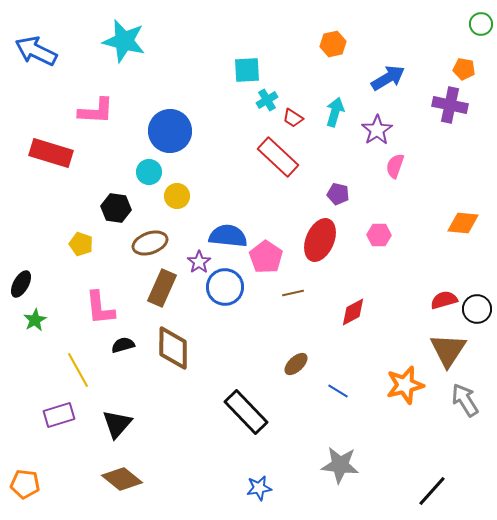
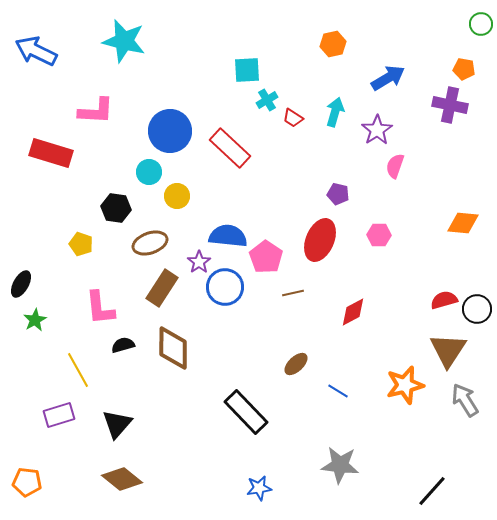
red rectangle at (278, 157): moved 48 px left, 9 px up
brown rectangle at (162, 288): rotated 9 degrees clockwise
orange pentagon at (25, 484): moved 2 px right, 2 px up
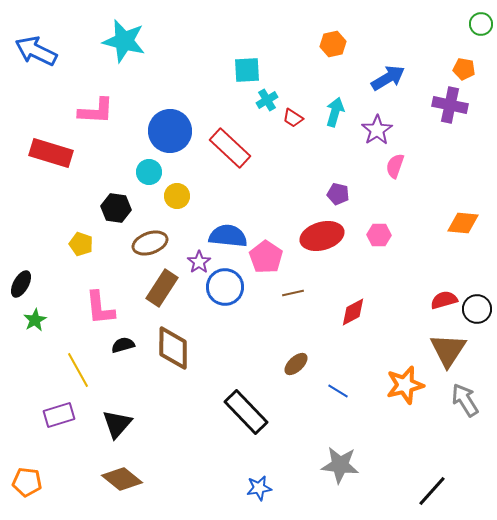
red ellipse at (320, 240): moved 2 px right, 4 px up; rotated 51 degrees clockwise
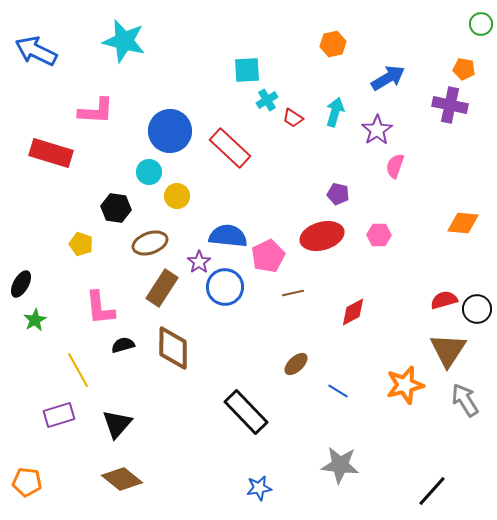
pink pentagon at (266, 257): moved 2 px right, 1 px up; rotated 12 degrees clockwise
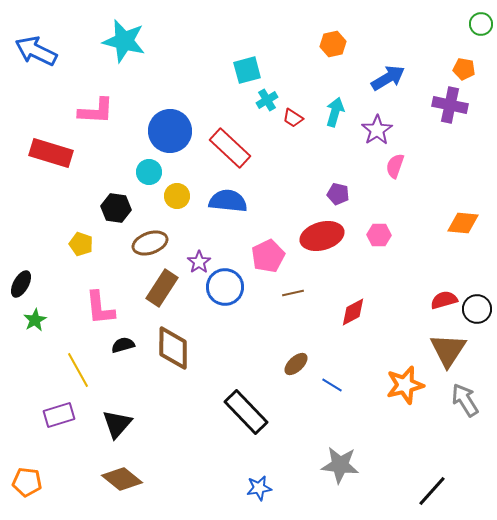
cyan square at (247, 70): rotated 12 degrees counterclockwise
blue semicircle at (228, 236): moved 35 px up
blue line at (338, 391): moved 6 px left, 6 px up
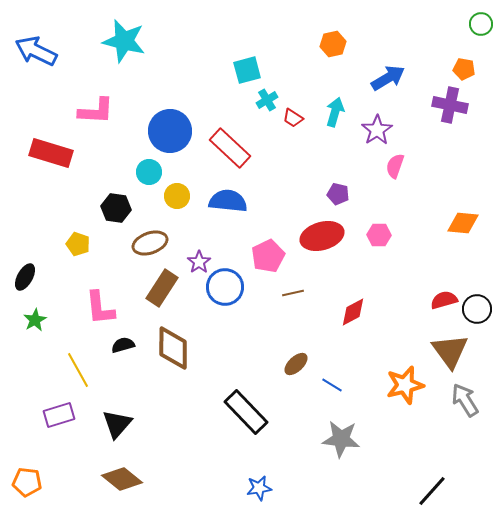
yellow pentagon at (81, 244): moved 3 px left
black ellipse at (21, 284): moved 4 px right, 7 px up
brown triangle at (448, 350): moved 2 px right, 1 px down; rotated 9 degrees counterclockwise
gray star at (340, 465): moved 1 px right, 26 px up
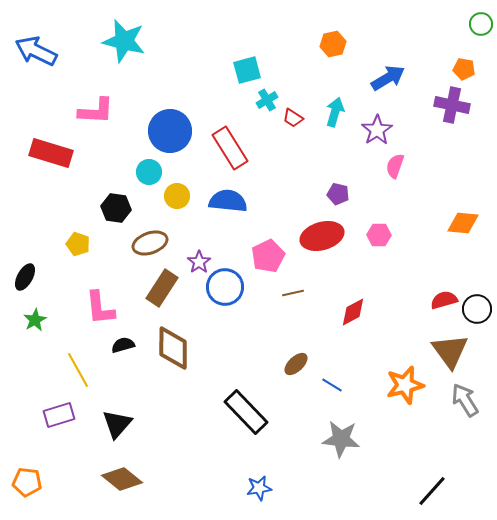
purple cross at (450, 105): moved 2 px right
red rectangle at (230, 148): rotated 15 degrees clockwise
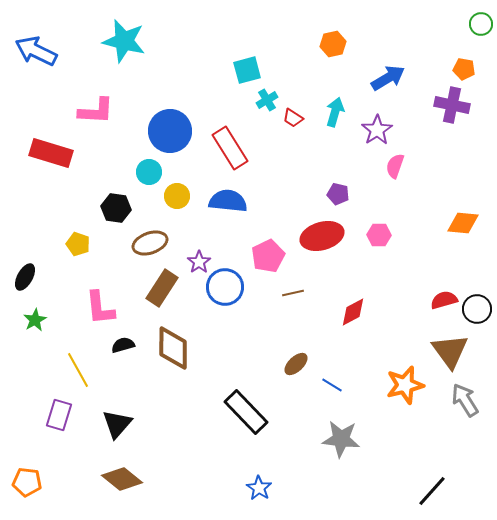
purple rectangle at (59, 415): rotated 56 degrees counterclockwise
blue star at (259, 488): rotated 30 degrees counterclockwise
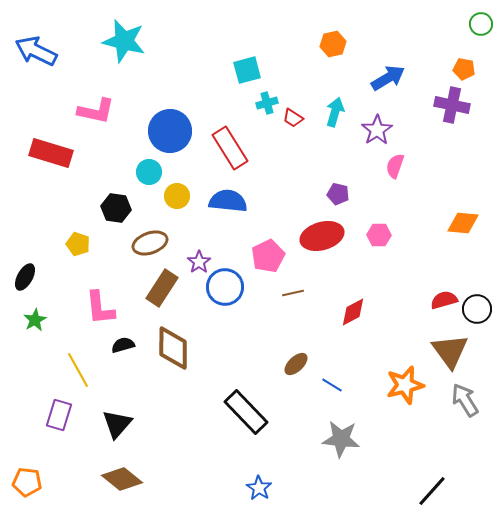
cyan cross at (267, 100): moved 3 px down; rotated 15 degrees clockwise
pink L-shape at (96, 111): rotated 9 degrees clockwise
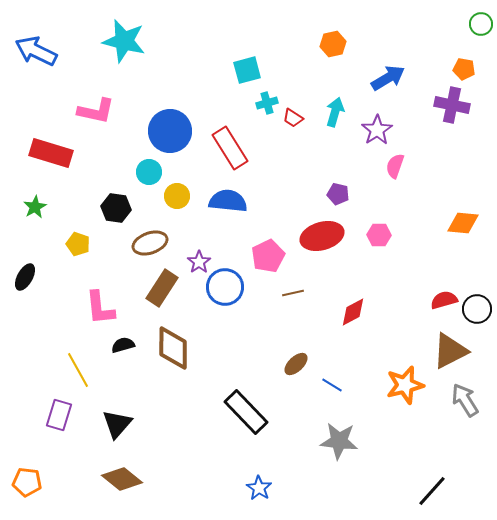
green star at (35, 320): moved 113 px up
brown triangle at (450, 351): rotated 39 degrees clockwise
gray star at (341, 439): moved 2 px left, 2 px down
